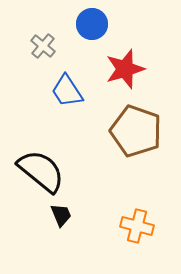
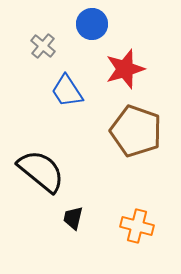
black trapezoid: moved 12 px right, 3 px down; rotated 145 degrees counterclockwise
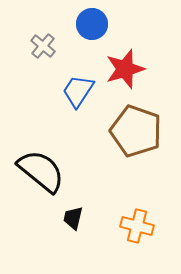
blue trapezoid: moved 11 px right; rotated 66 degrees clockwise
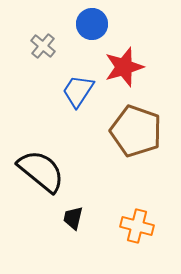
red star: moved 1 px left, 2 px up
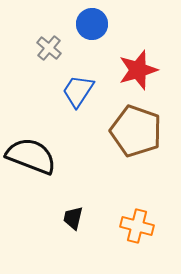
gray cross: moved 6 px right, 2 px down
red star: moved 14 px right, 3 px down
black semicircle: moved 10 px left, 15 px up; rotated 18 degrees counterclockwise
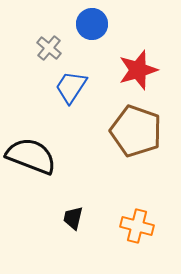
blue trapezoid: moved 7 px left, 4 px up
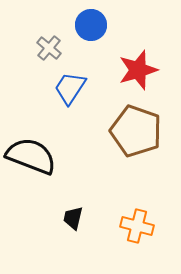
blue circle: moved 1 px left, 1 px down
blue trapezoid: moved 1 px left, 1 px down
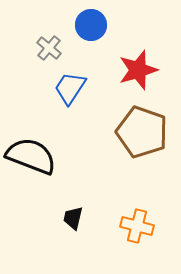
brown pentagon: moved 6 px right, 1 px down
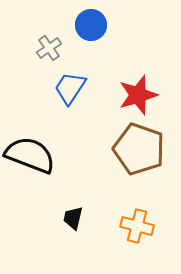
gray cross: rotated 15 degrees clockwise
red star: moved 25 px down
brown pentagon: moved 3 px left, 17 px down
black semicircle: moved 1 px left, 1 px up
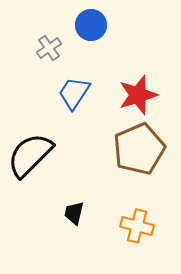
blue trapezoid: moved 4 px right, 5 px down
brown pentagon: rotated 30 degrees clockwise
black semicircle: rotated 66 degrees counterclockwise
black trapezoid: moved 1 px right, 5 px up
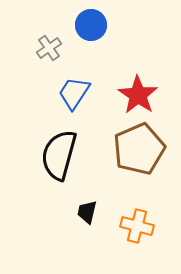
red star: rotated 21 degrees counterclockwise
black semicircle: moved 29 px right; rotated 30 degrees counterclockwise
black trapezoid: moved 13 px right, 1 px up
